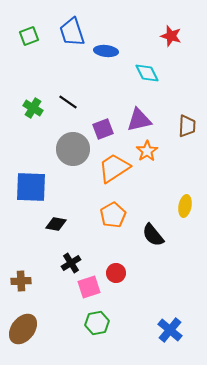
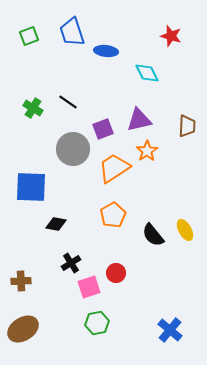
yellow ellipse: moved 24 px down; rotated 40 degrees counterclockwise
brown ellipse: rotated 20 degrees clockwise
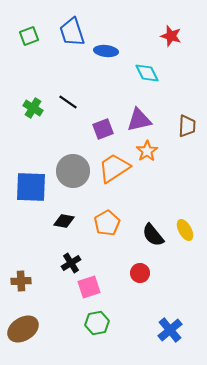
gray circle: moved 22 px down
orange pentagon: moved 6 px left, 8 px down
black diamond: moved 8 px right, 3 px up
red circle: moved 24 px right
blue cross: rotated 10 degrees clockwise
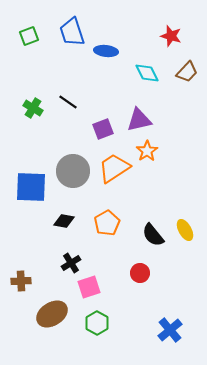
brown trapezoid: moved 54 px up; rotated 40 degrees clockwise
green hexagon: rotated 20 degrees counterclockwise
brown ellipse: moved 29 px right, 15 px up
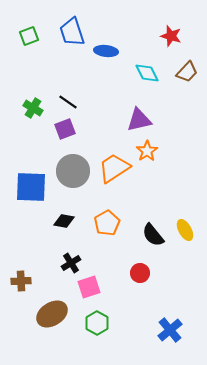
purple square: moved 38 px left
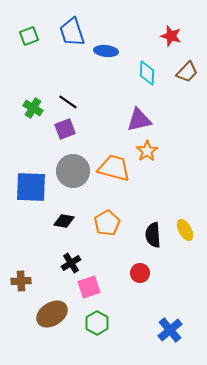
cyan diamond: rotated 30 degrees clockwise
orange trapezoid: rotated 48 degrees clockwise
black semicircle: rotated 35 degrees clockwise
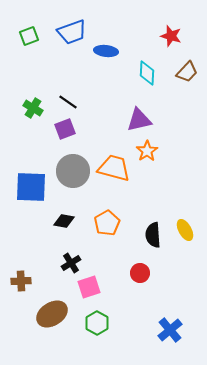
blue trapezoid: rotated 92 degrees counterclockwise
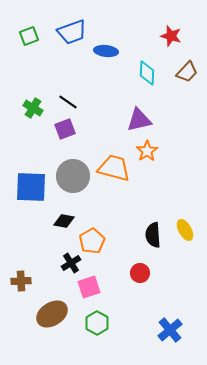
gray circle: moved 5 px down
orange pentagon: moved 15 px left, 18 px down
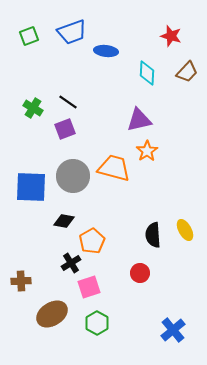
blue cross: moved 3 px right
